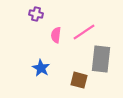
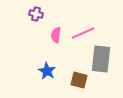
pink line: moved 1 px left, 1 px down; rotated 10 degrees clockwise
blue star: moved 6 px right, 3 px down
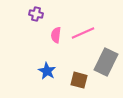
gray rectangle: moved 5 px right, 3 px down; rotated 20 degrees clockwise
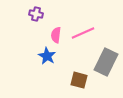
blue star: moved 15 px up
